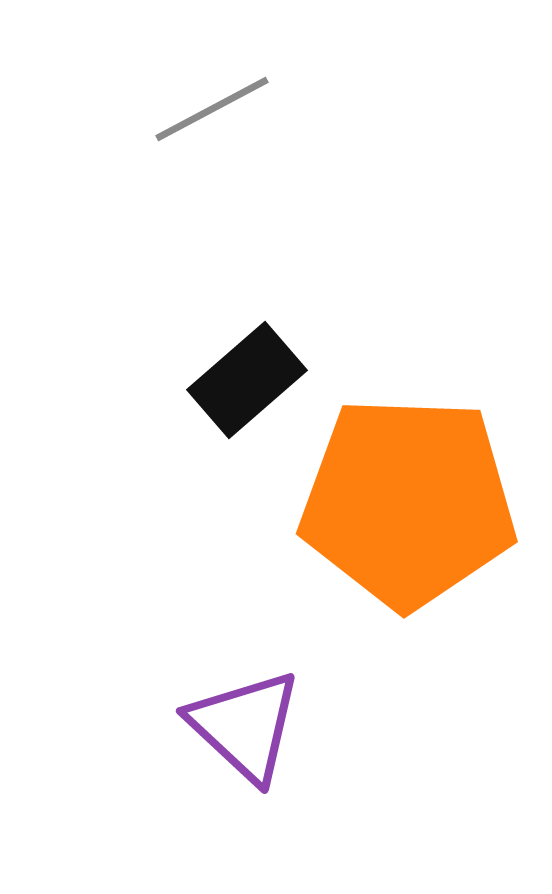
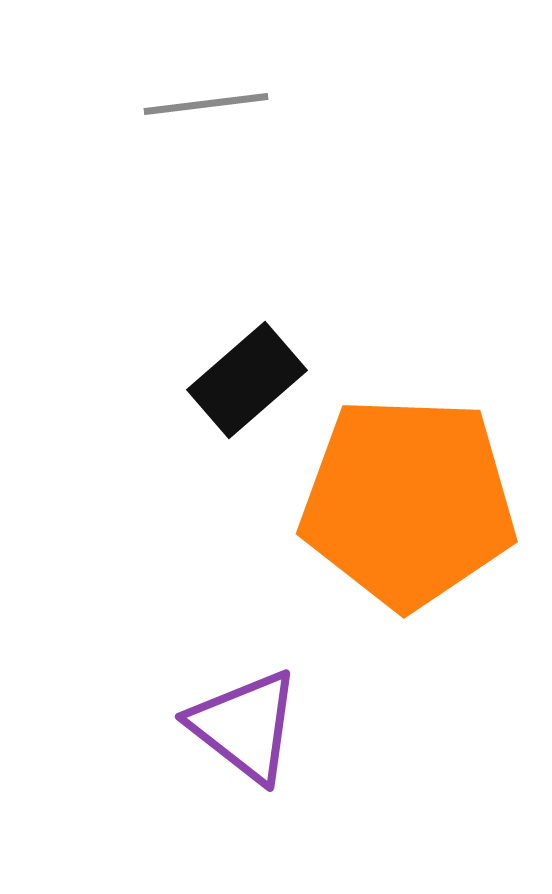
gray line: moved 6 px left, 5 px up; rotated 21 degrees clockwise
purple triangle: rotated 5 degrees counterclockwise
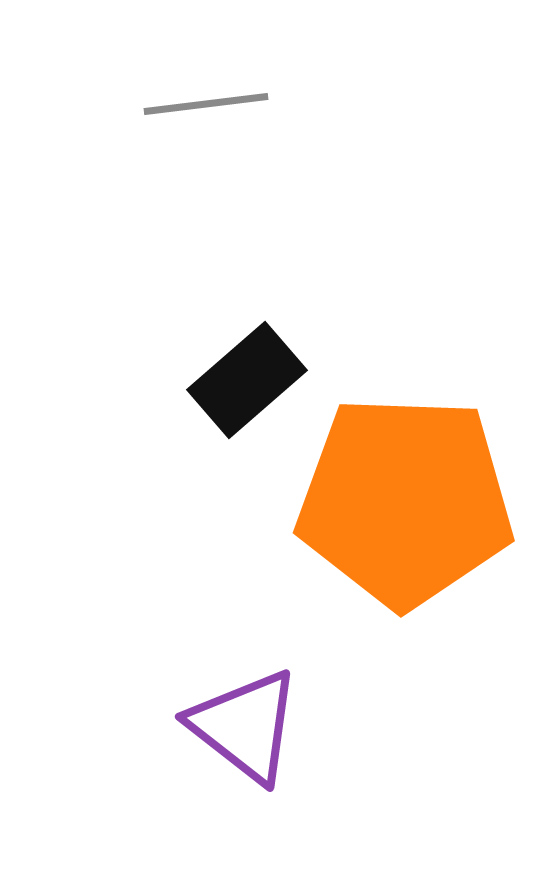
orange pentagon: moved 3 px left, 1 px up
